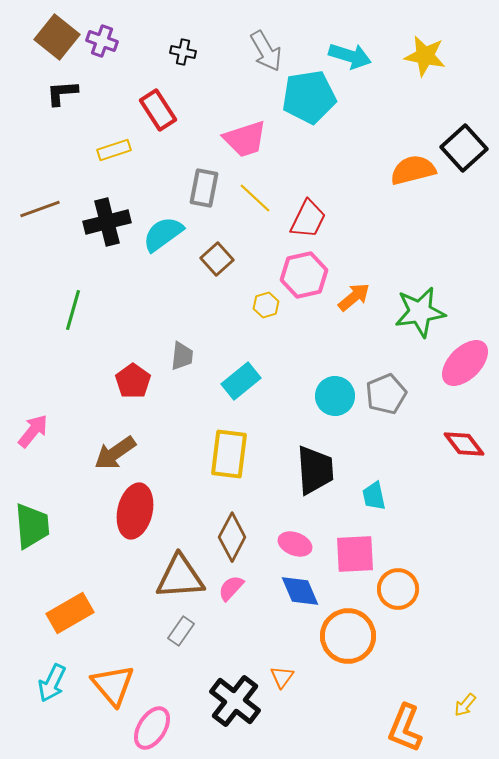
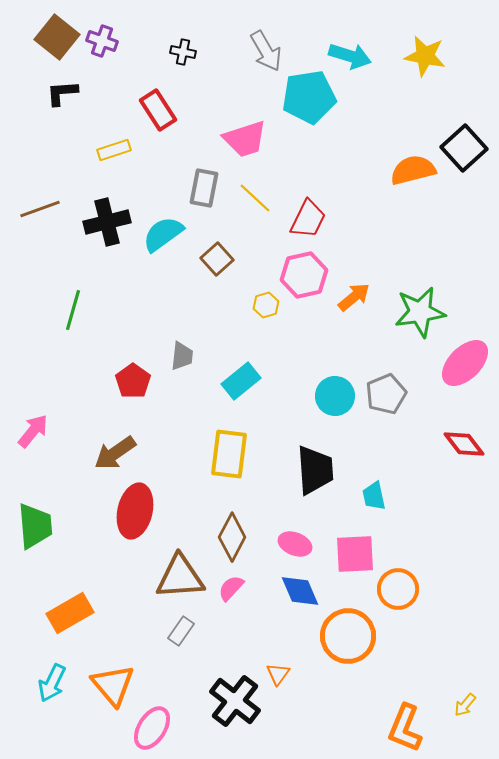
green trapezoid at (32, 526): moved 3 px right
orange triangle at (282, 677): moved 4 px left, 3 px up
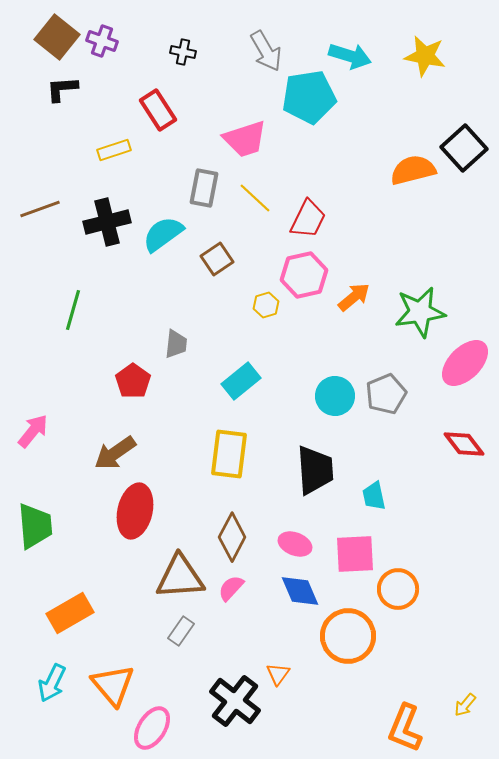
black L-shape at (62, 93): moved 4 px up
brown square at (217, 259): rotated 8 degrees clockwise
gray trapezoid at (182, 356): moved 6 px left, 12 px up
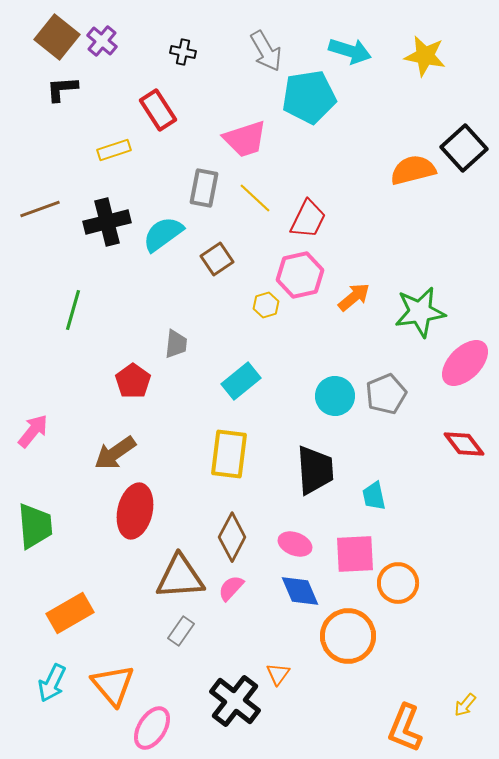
purple cross at (102, 41): rotated 20 degrees clockwise
cyan arrow at (350, 56): moved 5 px up
pink hexagon at (304, 275): moved 4 px left
orange circle at (398, 589): moved 6 px up
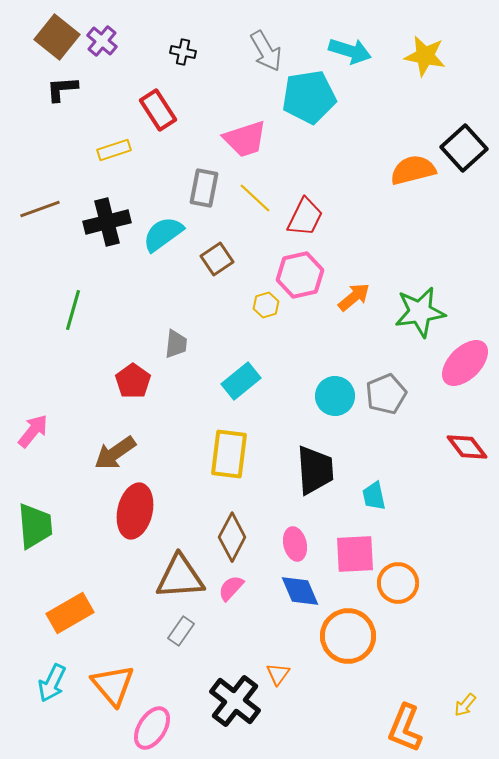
red trapezoid at (308, 219): moved 3 px left, 2 px up
red diamond at (464, 444): moved 3 px right, 3 px down
pink ellipse at (295, 544): rotated 56 degrees clockwise
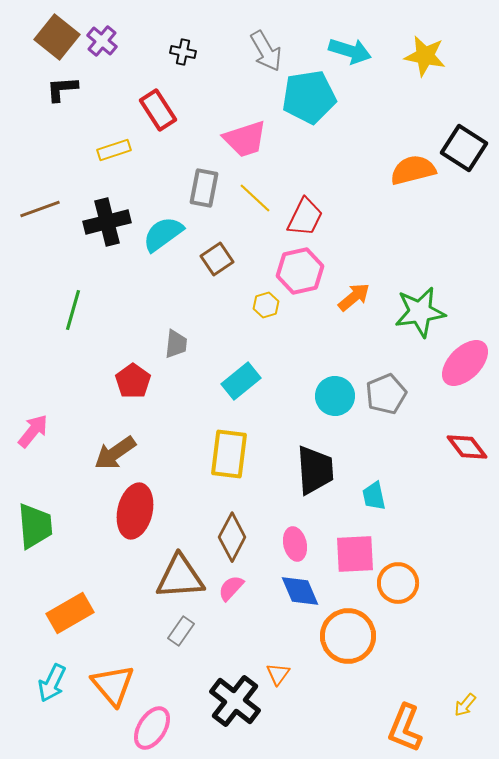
black square at (464, 148): rotated 15 degrees counterclockwise
pink hexagon at (300, 275): moved 4 px up
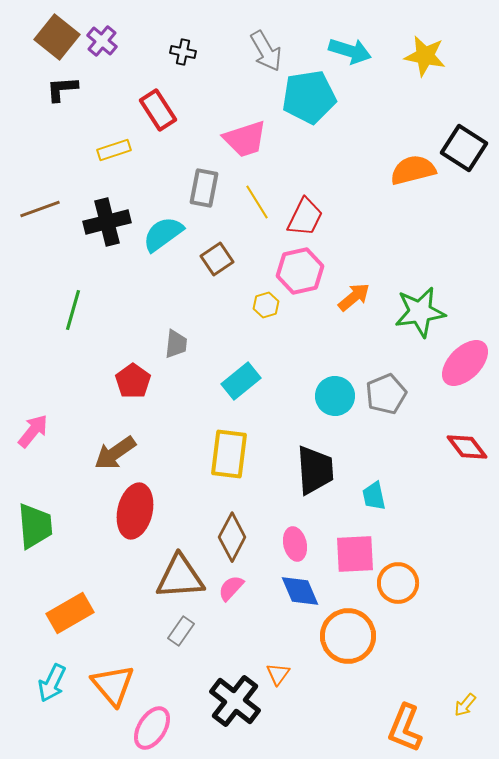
yellow line at (255, 198): moved 2 px right, 4 px down; rotated 15 degrees clockwise
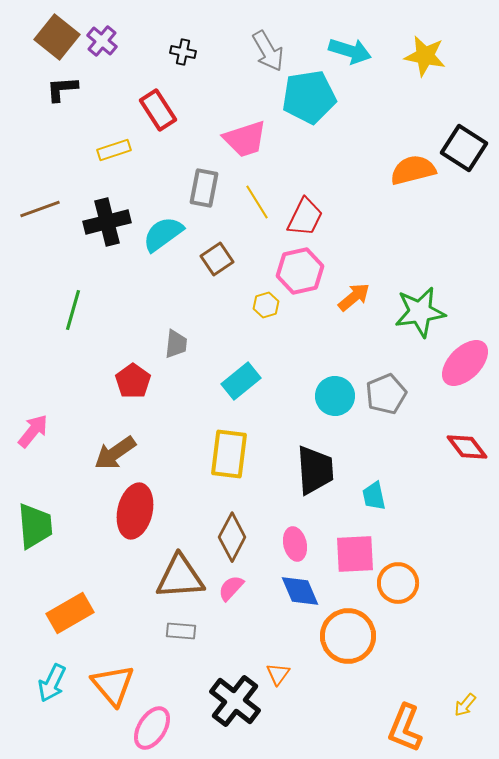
gray arrow at (266, 51): moved 2 px right
gray rectangle at (181, 631): rotated 60 degrees clockwise
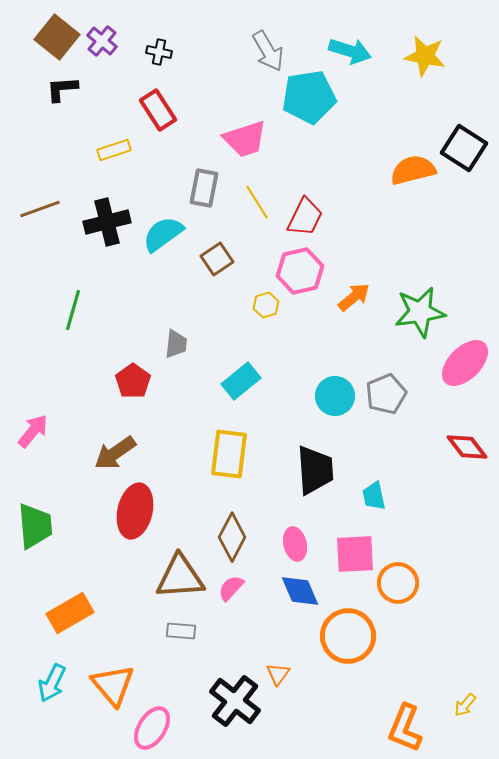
black cross at (183, 52): moved 24 px left
